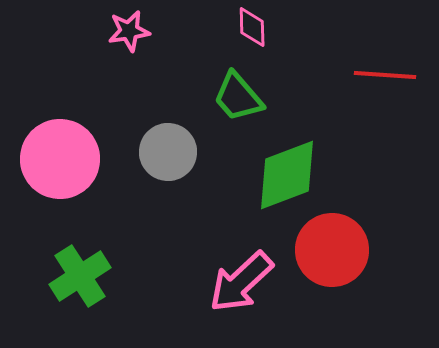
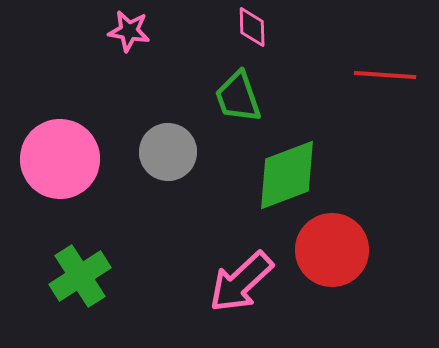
pink star: rotated 18 degrees clockwise
green trapezoid: rotated 22 degrees clockwise
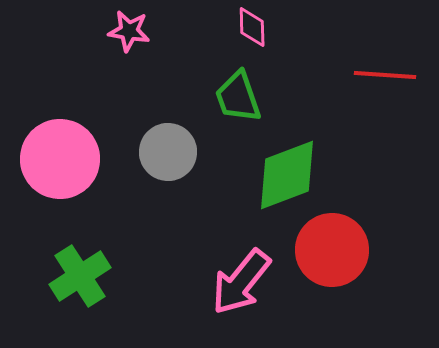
pink arrow: rotated 8 degrees counterclockwise
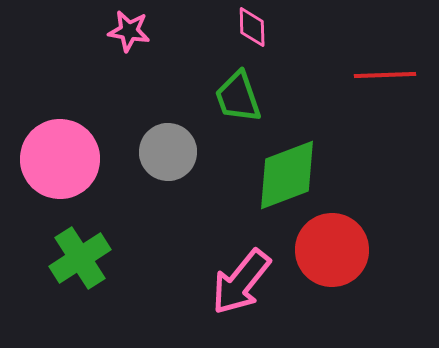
red line: rotated 6 degrees counterclockwise
green cross: moved 18 px up
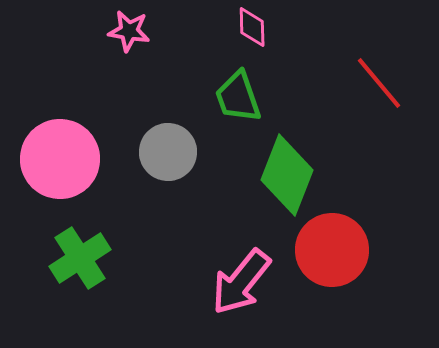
red line: moved 6 px left, 8 px down; rotated 52 degrees clockwise
green diamond: rotated 48 degrees counterclockwise
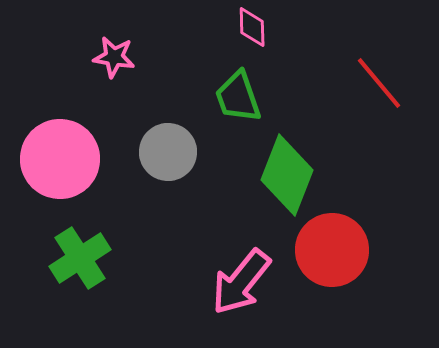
pink star: moved 15 px left, 26 px down
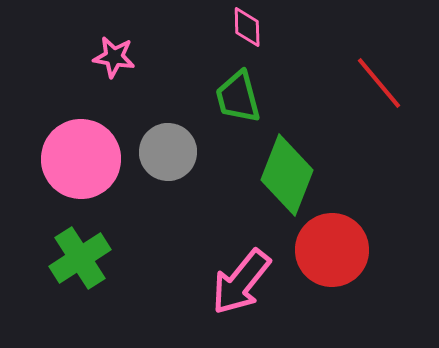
pink diamond: moved 5 px left
green trapezoid: rotated 4 degrees clockwise
pink circle: moved 21 px right
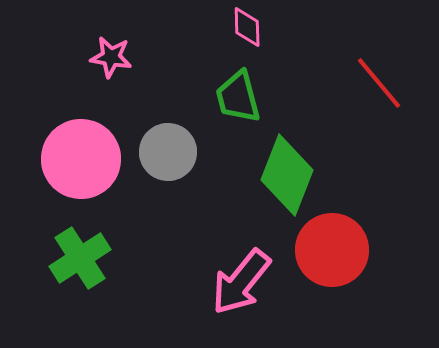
pink star: moved 3 px left
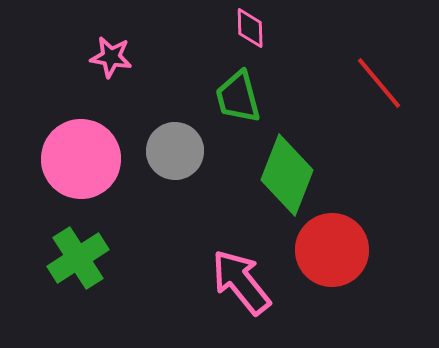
pink diamond: moved 3 px right, 1 px down
gray circle: moved 7 px right, 1 px up
green cross: moved 2 px left
pink arrow: rotated 102 degrees clockwise
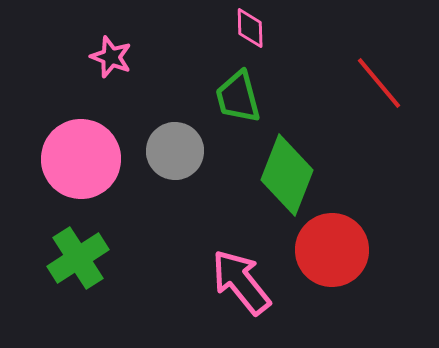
pink star: rotated 12 degrees clockwise
